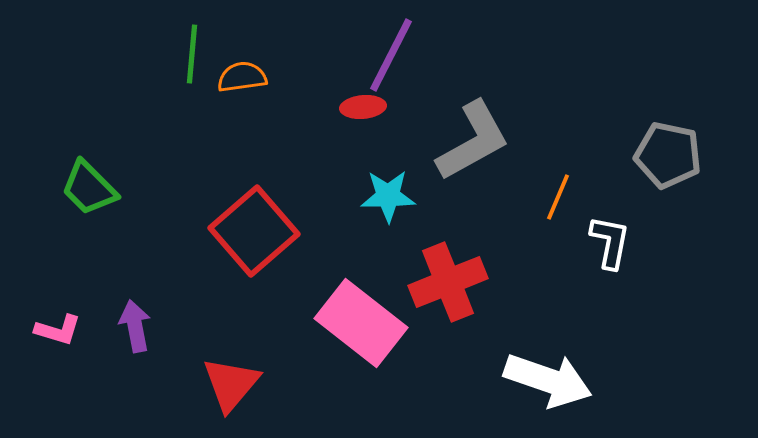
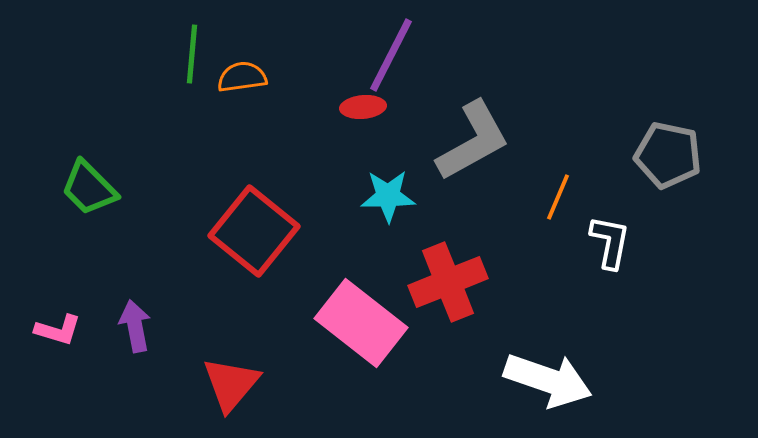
red square: rotated 10 degrees counterclockwise
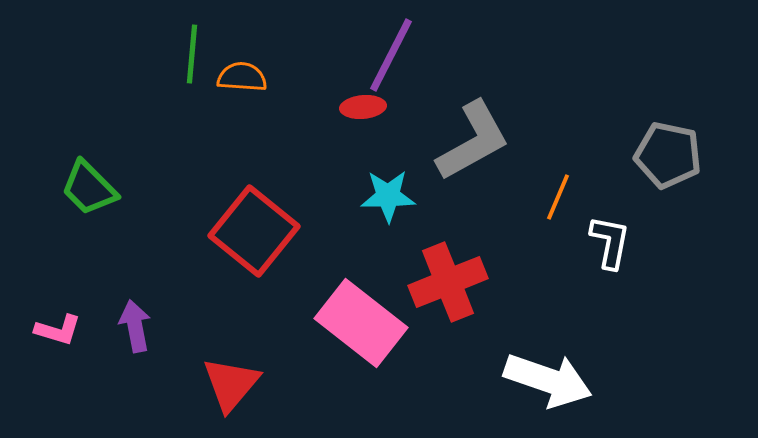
orange semicircle: rotated 12 degrees clockwise
